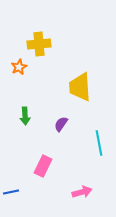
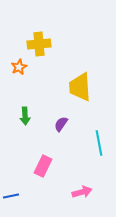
blue line: moved 4 px down
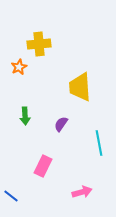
blue line: rotated 49 degrees clockwise
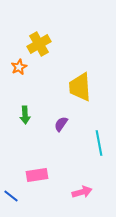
yellow cross: rotated 25 degrees counterclockwise
green arrow: moved 1 px up
pink rectangle: moved 6 px left, 9 px down; rotated 55 degrees clockwise
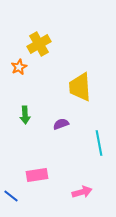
purple semicircle: rotated 35 degrees clockwise
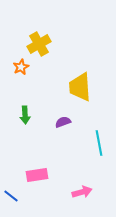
orange star: moved 2 px right
purple semicircle: moved 2 px right, 2 px up
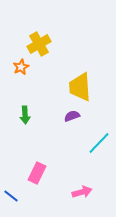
purple semicircle: moved 9 px right, 6 px up
cyan line: rotated 55 degrees clockwise
pink rectangle: moved 2 px up; rotated 55 degrees counterclockwise
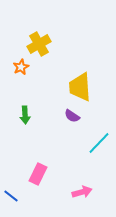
purple semicircle: rotated 126 degrees counterclockwise
pink rectangle: moved 1 px right, 1 px down
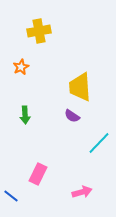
yellow cross: moved 13 px up; rotated 20 degrees clockwise
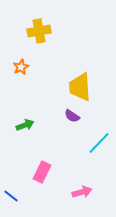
green arrow: moved 10 px down; rotated 108 degrees counterclockwise
pink rectangle: moved 4 px right, 2 px up
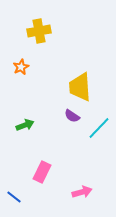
cyan line: moved 15 px up
blue line: moved 3 px right, 1 px down
